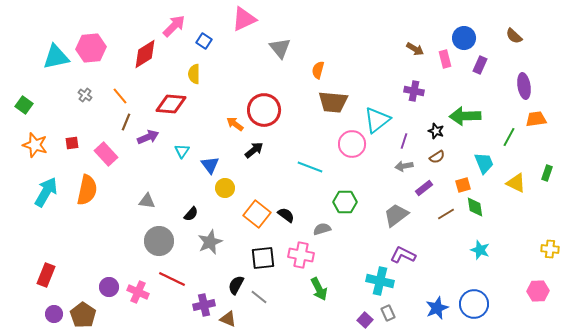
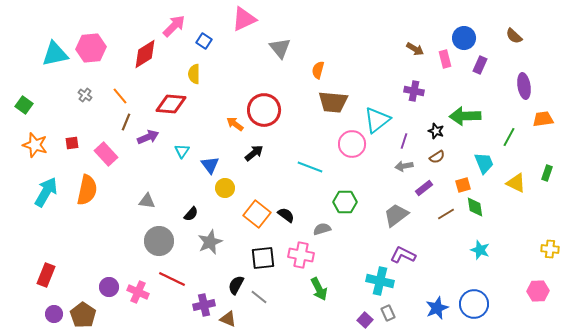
cyan triangle at (56, 57): moved 1 px left, 3 px up
orange trapezoid at (536, 119): moved 7 px right
black arrow at (254, 150): moved 3 px down
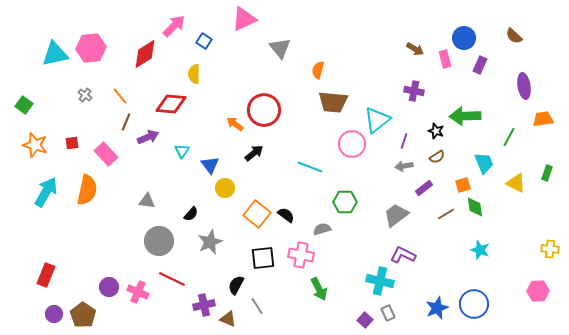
gray line at (259, 297): moved 2 px left, 9 px down; rotated 18 degrees clockwise
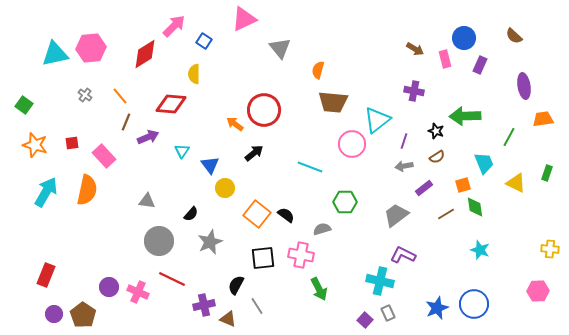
pink rectangle at (106, 154): moved 2 px left, 2 px down
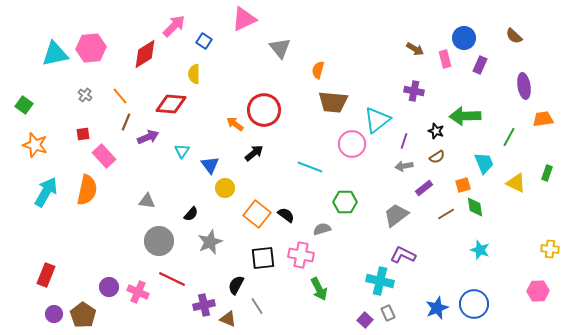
red square at (72, 143): moved 11 px right, 9 px up
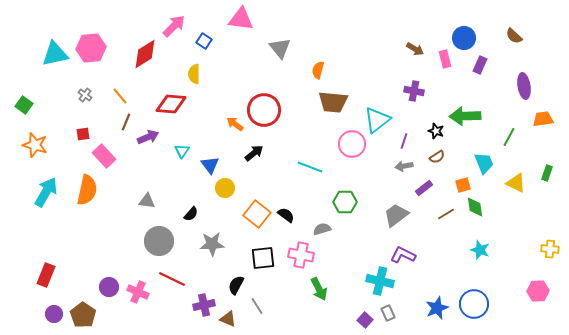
pink triangle at (244, 19): moved 3 px left; rotated 32 degrees clockwise
gray star at (210, 242): moved 2 px right, 2 px down; rotated 20 degrees clockwise
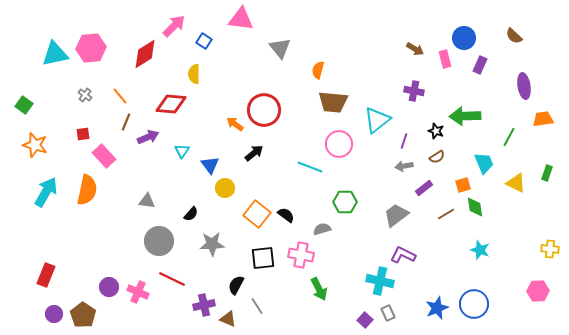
pink circle at (352, 144): moved 13 px left
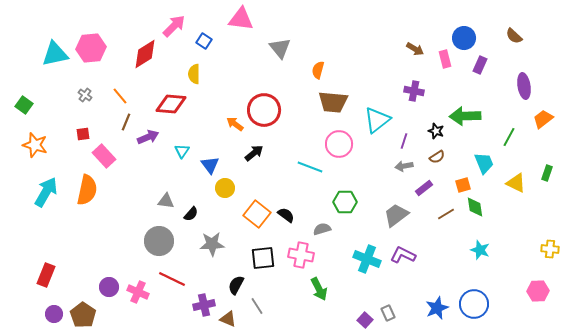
orange trapezoid at (543, 119): rotated 30 degrees counterclockwise
gray triangle at (147, 201): moved 19 px right
cyan cross at (380, 281): moved 13 px left, 22 px up; rotated 8 degrees clockwise
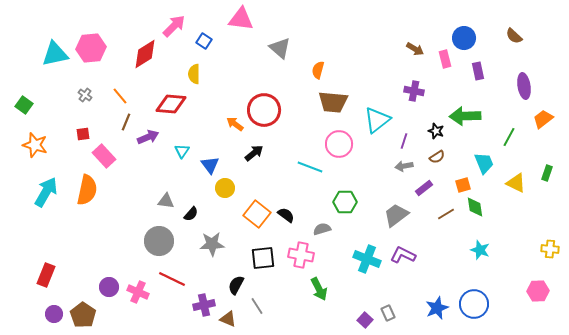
gray triangle at (280, 48): rotated 10 degrees counterclockwise
purple rectangle at (480, 65): moved 2 px left, 6 px down; rotated 36 degrees counterclockwise
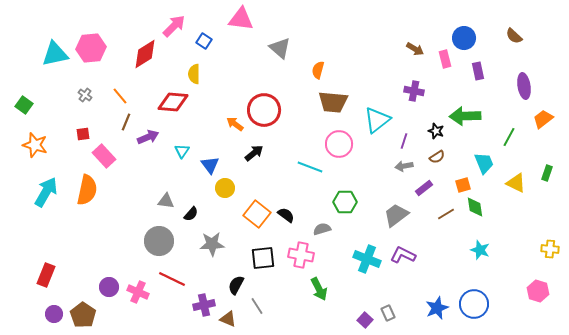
red diamond at (171, 104): moved 2 px right, 2 px up
pink hexagon at (538, 291): rotated 20 degrees clockwise
